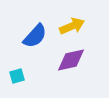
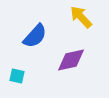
yellow arrow: moved 9 px right, 9 px up; rotated 110 degrees counterclockwise
cyan square: rotated 28 degrees clockwise
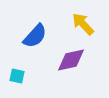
yellow arrow: moved 2 px right, 7 px down
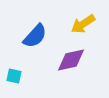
yellow arrow: rotated 80 degrees counterclockwise
cyan square: moved 3 px left
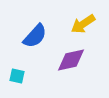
cyan square: moved 3 px right
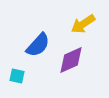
blue semicircle: moved 3 px right, 9 px down
purple diamond: rotated 12 degrees counterclockwise
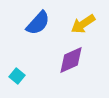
blue semicircle: moved 22 px up
cyan square: rotated 28 degrees clockwise
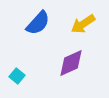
purple diamond: moved 3 px down
